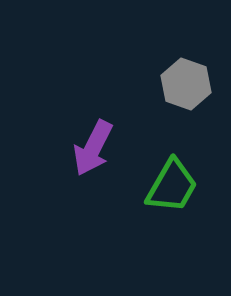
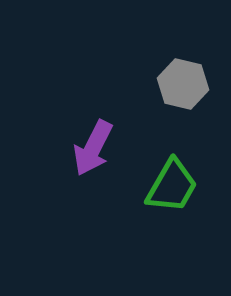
gray hexagon: moved 3 px left; rotated 6 degrees counterclockwise
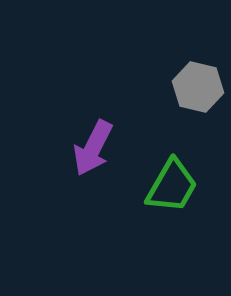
gray hexagon: moved 15 px right, 3 px down
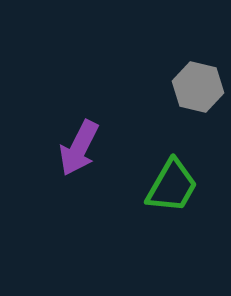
purple arrow: moved 14 px left
